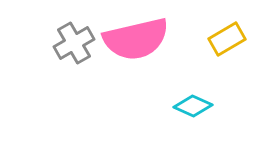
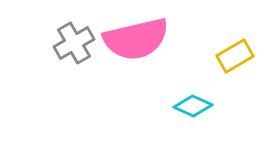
yellow rectangle: moved 8 px right, 17 px down
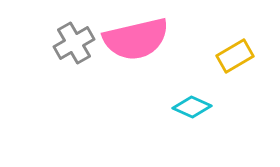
cyan diamond: moved 1 px left, 1 px down
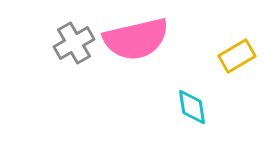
yellow rectangle: moved 2 px right
cyan diamond: rotated 57 degrees clockwise
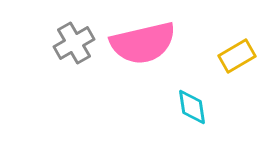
pink semicircle: moved 7 px right, 4 px down
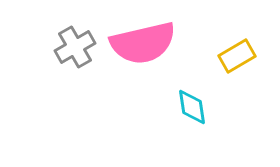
gray cross: moved 1 px right, 4 px down
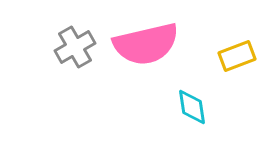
pink semicircle: moved 3 px right, 1 px down
yellow rectangle: rotated 9 degrees clockwise
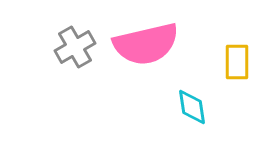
yellow rectangle: moved 6 px down; rotated 69 degrees counterclockwise
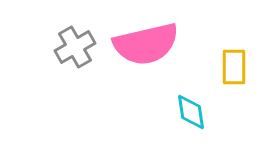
yellow rectangle: moved 3 px left, 5 px down
cyan diamond: moved 1 px left, 5 px down
